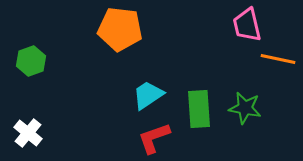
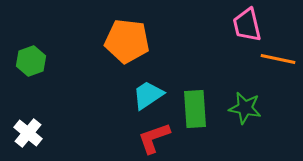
orange pentagon: moved 7 px right, 12 px down
green rectangle: moved 4 px left
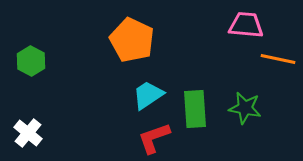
pink trapezoid: moved 1 px left; rotated 108 degrees clockwise
orange pentagon: moved 5 px right, 1 px up; rotated 18 degrees clockwise
green hexagon: rotated 12 degrees counterclockwise
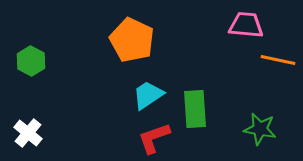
orange line: moved 1 px down
green star: moved 15 px right, 21 px down
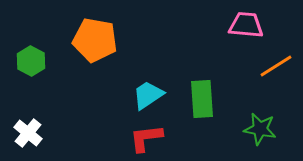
orange pentagon: moved 37 px left; rotated 15 degrees counterclockwise
orange line: moved 2 px left, 6 px down; rotated 44 degrees counterclockwise
green rectangle: moved 7 px right, 10 px up
red L-shape: moved 8 px left; rotated 12 degrees clockwise
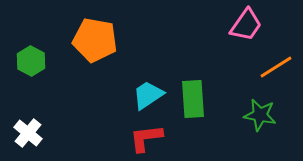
pink trapezoid: rotated 120 degrees clockwise
orange line: moved 1 px down
green rectangle: moved 9 px left
green star: moved 14 px up
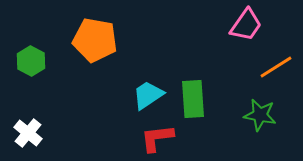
red L-shape: moved 11 px right
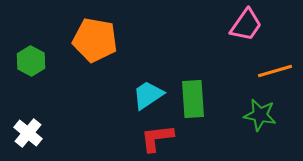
orange line: moved 1 px left, 4 px down; rotated 16 degrees clockwise
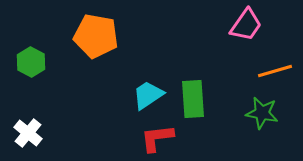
orange pentagon: moved 1 px right, 4 px up
green hexagon: moved 1 px down
green star: moved 2 px right, 2 px up
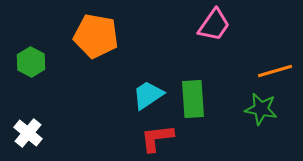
pink trapezoid: moved 32 px left
green star: moved 1 px left, 4 px up
